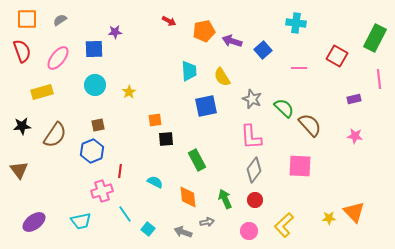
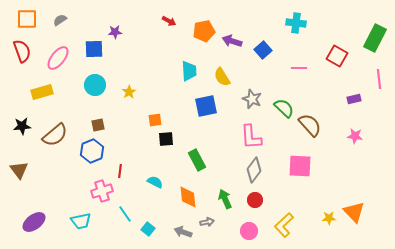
brown semicircle at (55, 135): rotated 16 degrees clockwise
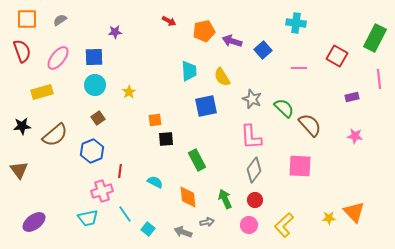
blue square at (94, 49): moved 8 px down
purple rectangle at (354, 99): moved 2 px left, 2 px up
brown square at (98, 125): moved 7 px up; rotated 24 degrees counterclockwise
cyan trapezoid at (81, 221): moved 7 px right, 3 px up
pink circle at (249, 231): moved 6 px up
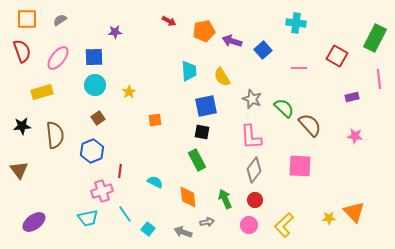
brown semicircle at (55, 135): rotated 56 degrees counterclockwise
black square at (166, 139): moved 36 px right, 7 px up; rotated 14 degrees clockwise
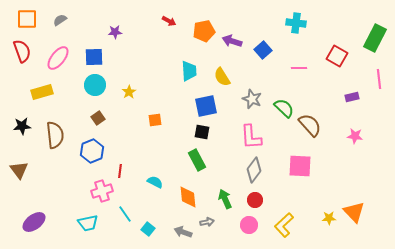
cyan trapezoid at (88, 218): moved 5 px down
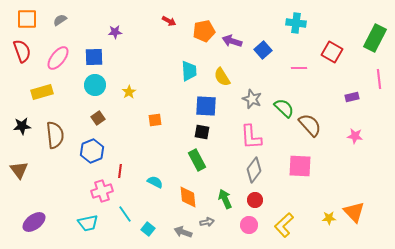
red square at (337, 56): moved 5 px left, 4 px up
blue square at (206, 106): rotated 15 degrees clockwise
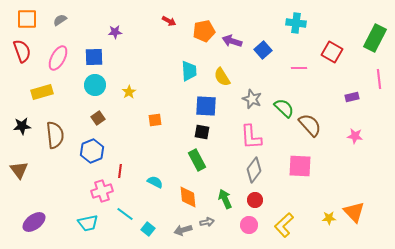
pink ellipse at (58, 58): rotated 10 degrees counterclockwise
cyan line at (125, 214): rotated 18 degrees counterclockwise
gray arrow at (183, 232): moved 2 px up; rotated 36 degrees counterclockwise
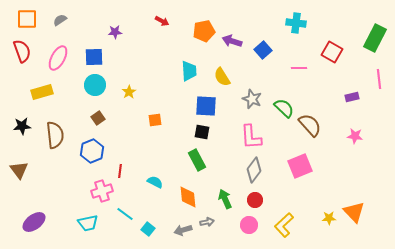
red arrow at (169, 21): moved 7 px left
pink square at (300, 166): rotated 25 degrees counterclockwise
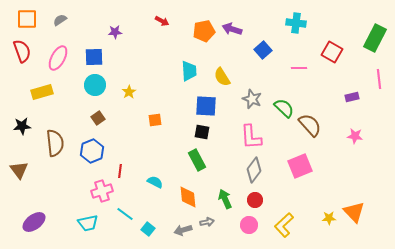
purple arrow at (232, 41): moved 12 px up
brown semicircle at (55, 135): moved 8 px down
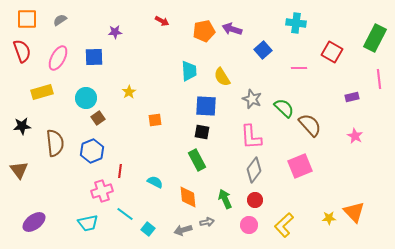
cyan circle at (95, 85): moved 9 px left, 13 px down
pink star at (355, 136): rotated 21 degrees clockwise
